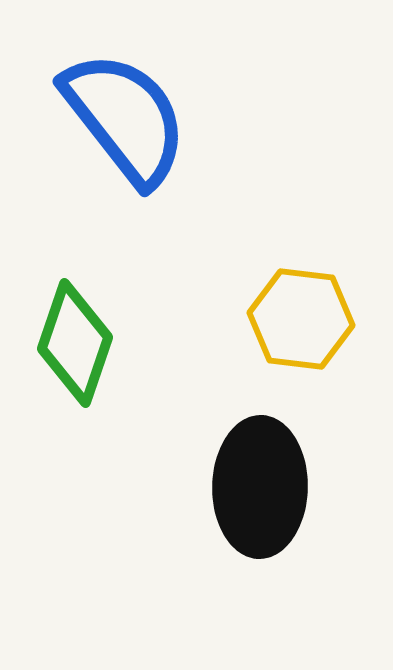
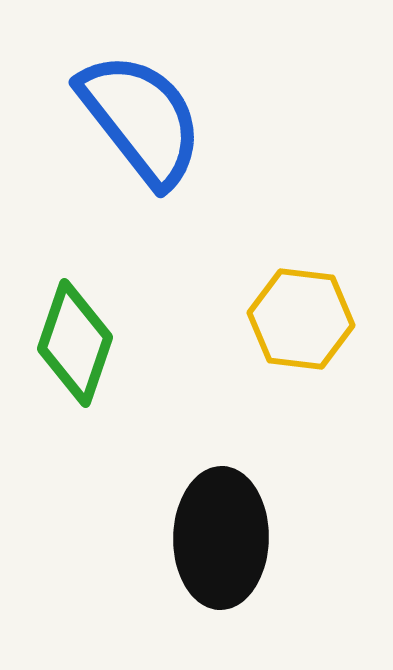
blue semicircle: moved 16 px right, 1 px down
black ellipse: moved 39 px left, 51 px down
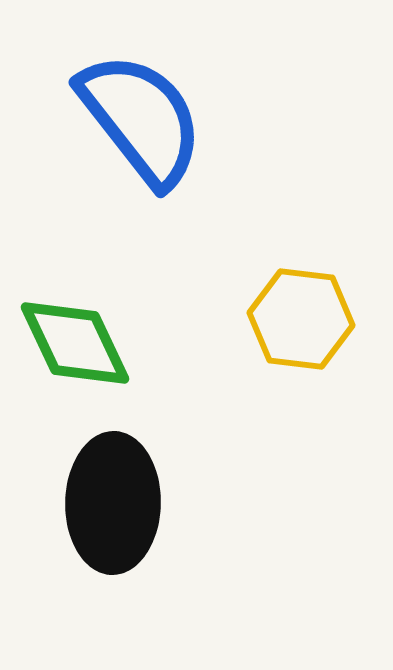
green diamond: rotated 44 degrees counterclockwise
black ellipse: moved 108 px left, 35 px up
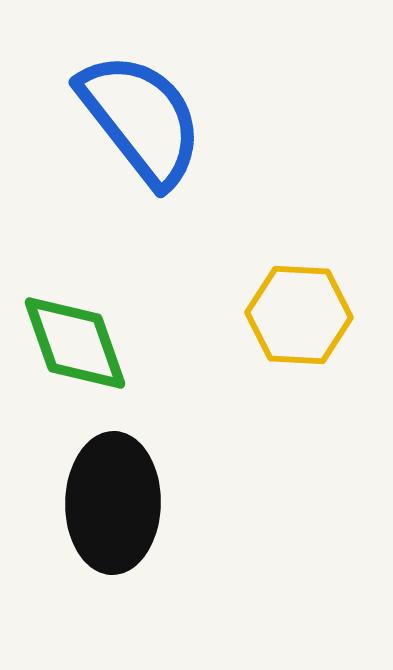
yellow hexagon: moved 2 px left, 4 px up; rotated 4 degrees counterclockwise
green diamond: rotated 6 degrees clockwise
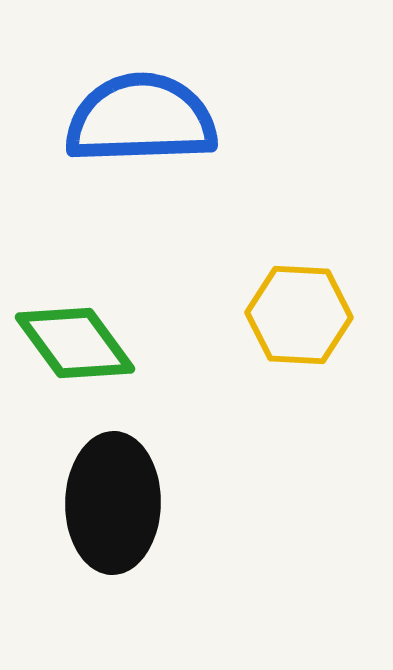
blue semicircle: rotated 54 degrees counterclockwise
green diamond: rotated 17 degrees counterclockwise
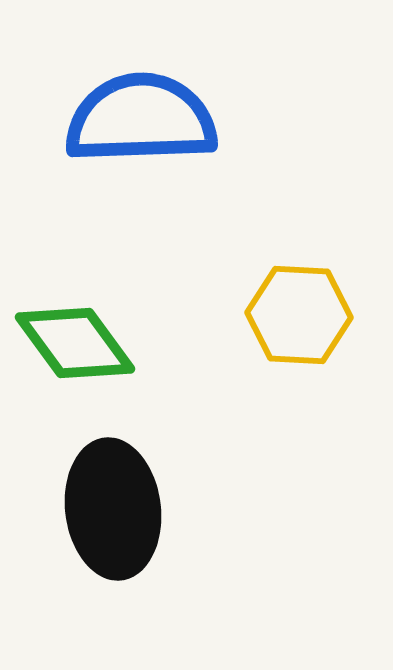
black ellipse: moved 6 px down; rotated 8 degrees counterclockwise
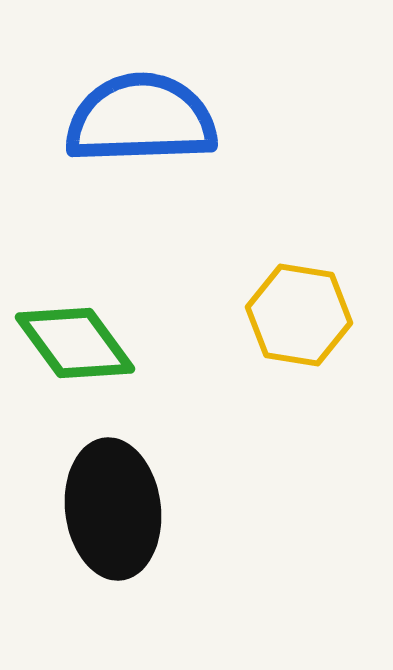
yellow hexagon: rotated 6 degrees clockwise
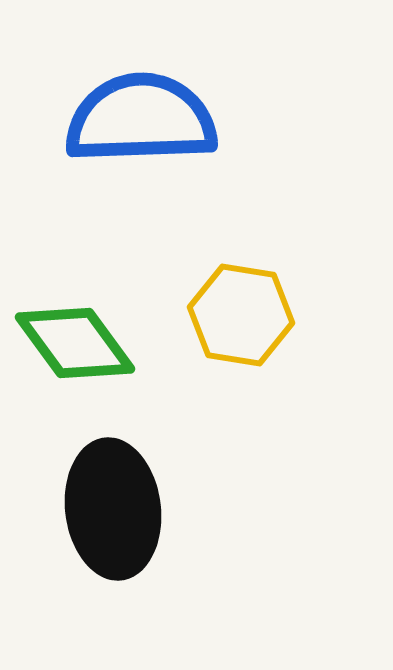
yellow hexagon: moved 58 px left
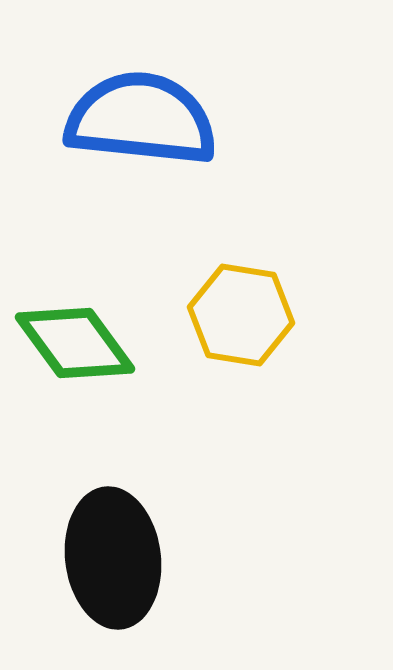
blue semicircle: rotated 8 degrees clockwise
black ellipse: moved 49 px down
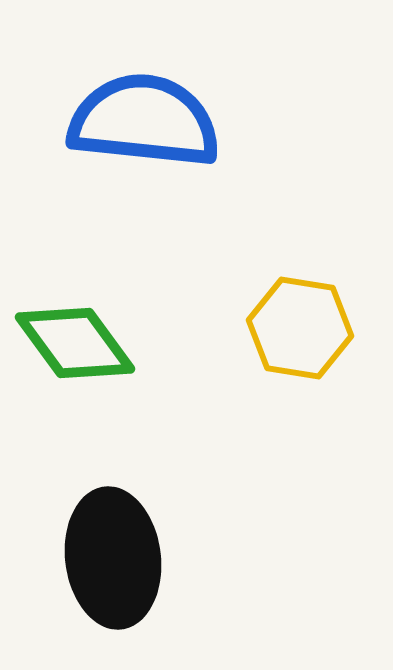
blue semicircle: moved 3 px right, 2 px down
yellow hexagon: moved 59 px right, 13 px down
